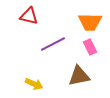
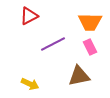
red triangle: rotated 42 degrees counterclockwise
yellow arrow: moved 4 px left
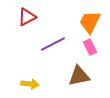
red triangle: moved 2 px left, 1 px down
orange trapezoid: rotated 115 degrees clockwise
yellow arrow: rotated 18 degrees counterclockwise
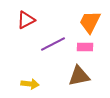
red triangle: moved 1 px left, 3 px down
pink rectangle: moved 5 px left; rotated 63 degrees counterclockwise
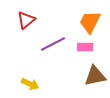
red triangle: rotated 12 degrees counterclockwise
brown triangle: moved 16 px right
yellow arrow: rotated 18 degrees clockwise
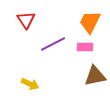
red triangle: rotated 24 degrees counterclockwise
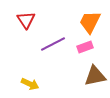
pink rectangle: rotated 21 degrees counterclockwise
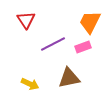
pink rectangle: moved 2 px left
brown triangle: moved 26 px left, 2 px down
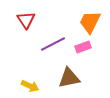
yellow arrow: moved 2 px down
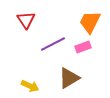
brown triangle: rotated 20 degrees counterclockwise
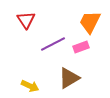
pink rectangle: moved 2 px left
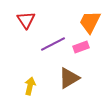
yellow arrow: rotated 102 degrees counterclockwise
